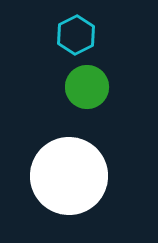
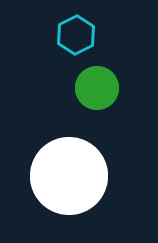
green circle: moved 10 px right, 1 px down
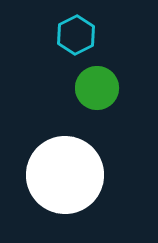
white circle: moved 4 px left, 1 px up
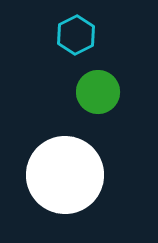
green circle: moved 1 px right, 4 px down
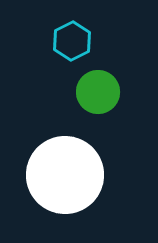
cyan hexagon: moved 4 px left, 6 px down
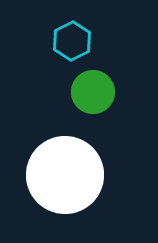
green circle: moved 5 px left
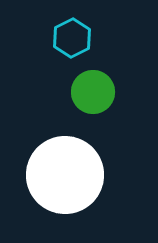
cyan hexagon: moved 3 px up
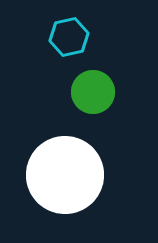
cyan hexagon: moved 3 px left, 1 px up; rotated 15 degrees clockwise
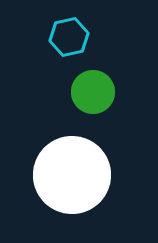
white circle: moved 7 px right
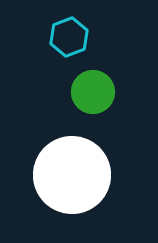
cyan hexagon: rotated 9 degrees counterclockwise
